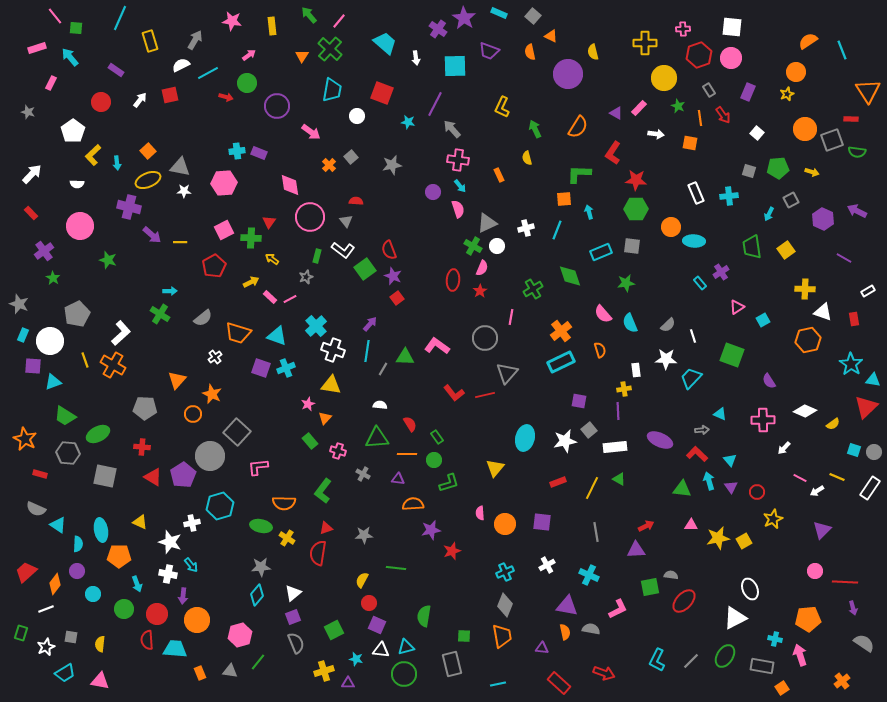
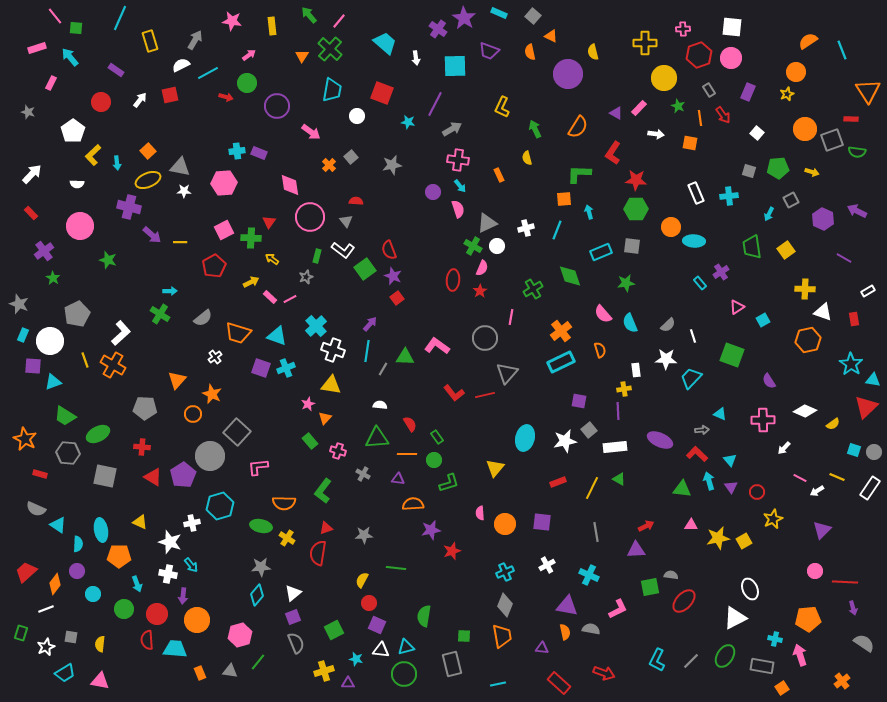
gray arrow at (452, 129): rotated 102 degrees clockwise
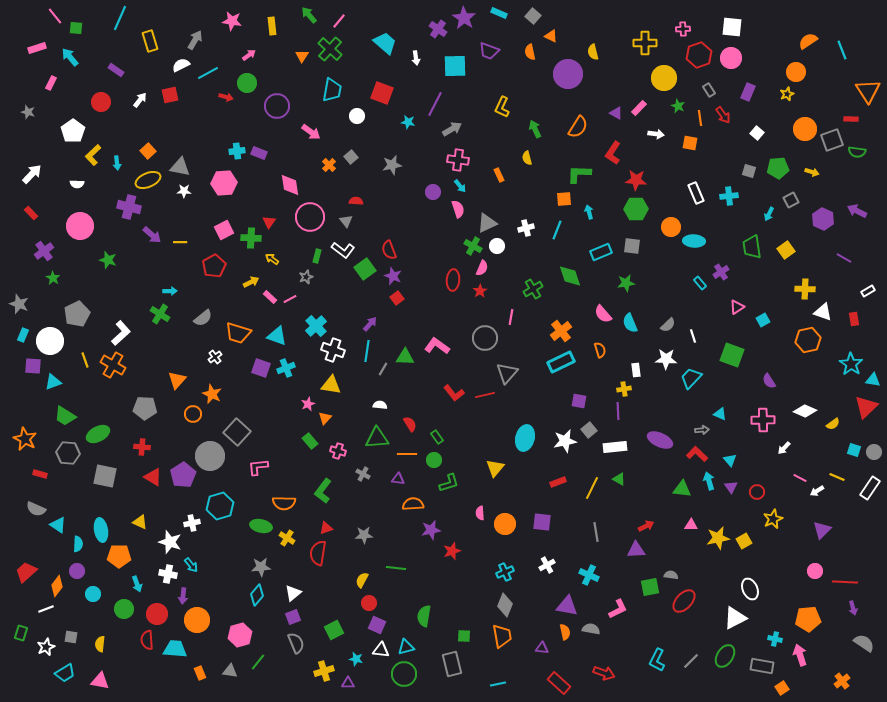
orange diamond at (55, 584): moved 2 px right, 2 px down
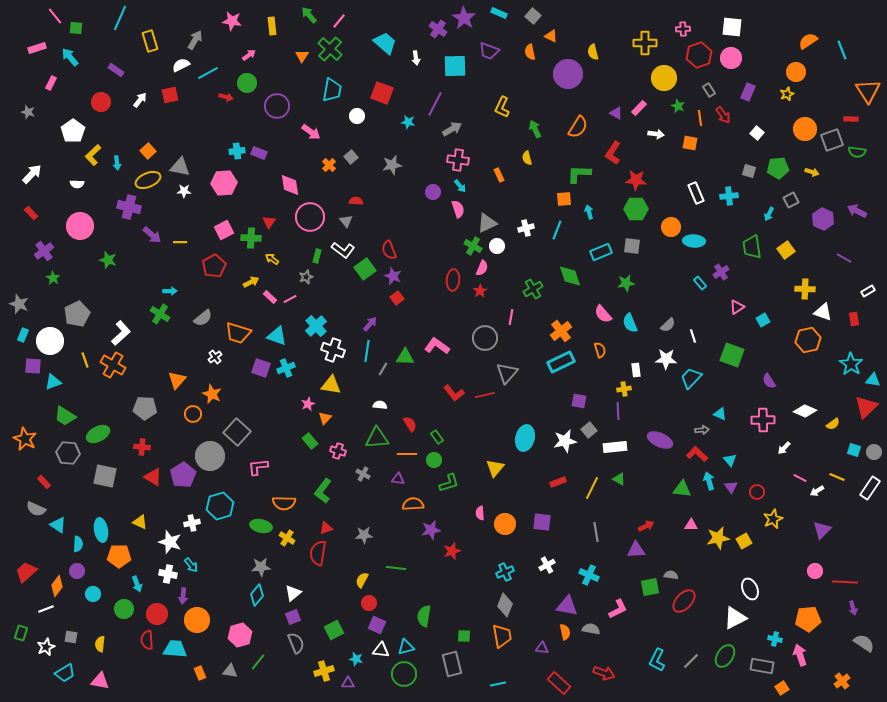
red rectangle at (40, 474): moved 4 px right, 8 px down; rotated 32 degrees clockwise
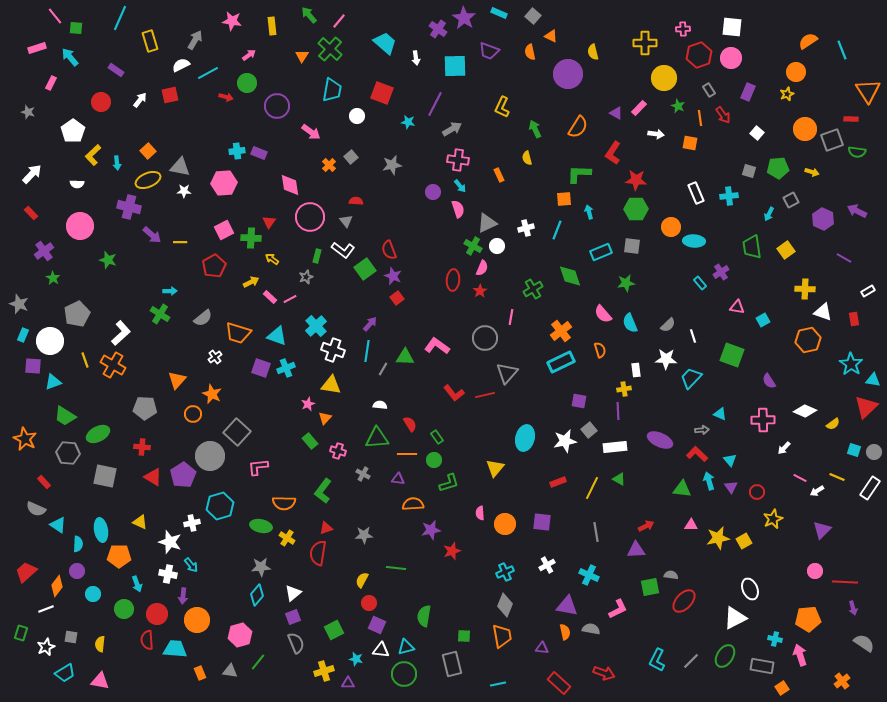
pink triangle at (737, 307): rotated 42 degrees clockwise
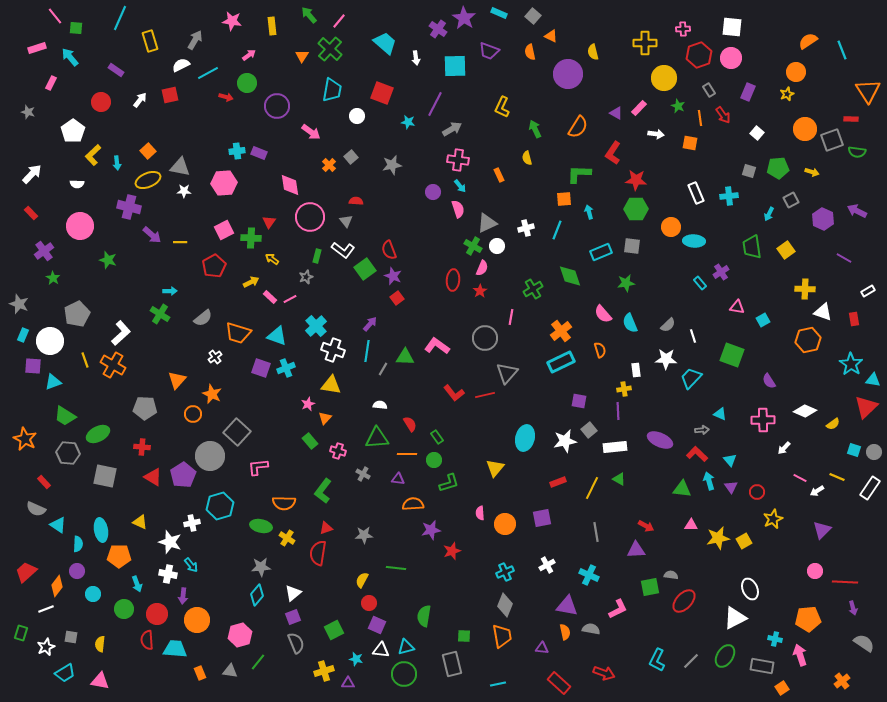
purple square at (542, 522): moved 4 px up; rotated 18 degrees counterclockwise
red arrow at (646, 526): rotated 56 degrees clockwise
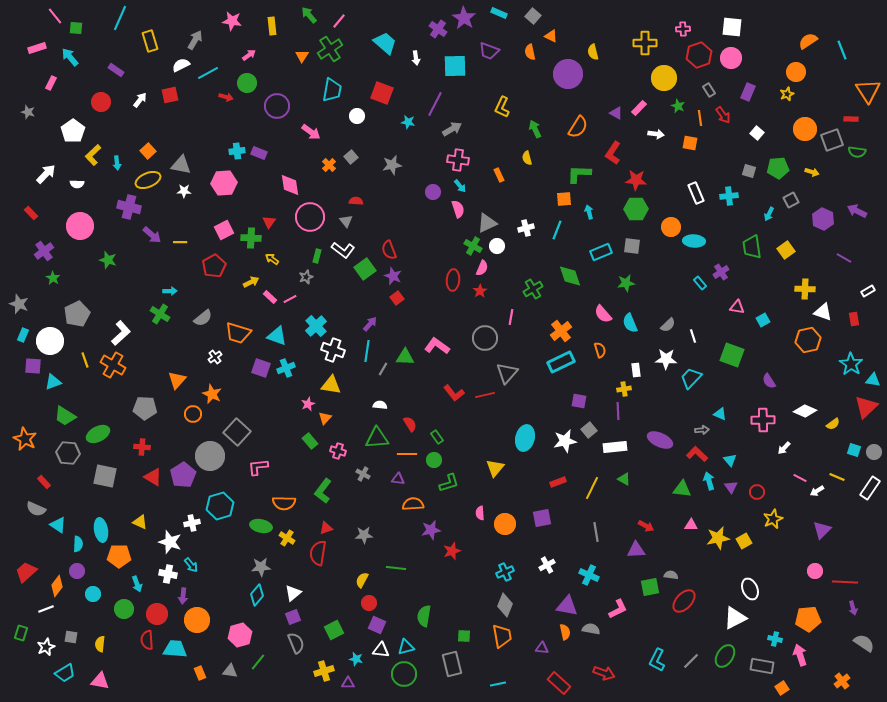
green cross at (330, 49): rotated 15 degrees clockwise
gray triangle at (180, 167): moved 1 px right, 2 px up
white arrow at (32, 174): moved 14 px right
green triangle at (619, 479): moved 5 px right
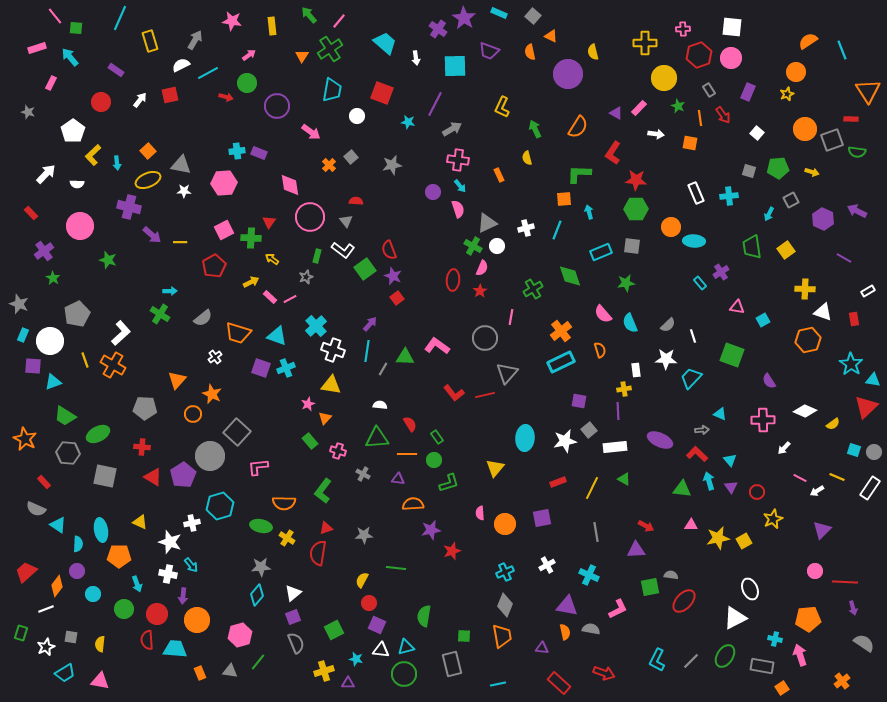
cyan ellipse at (525, 438): rotated 10 degrees counterclockwise
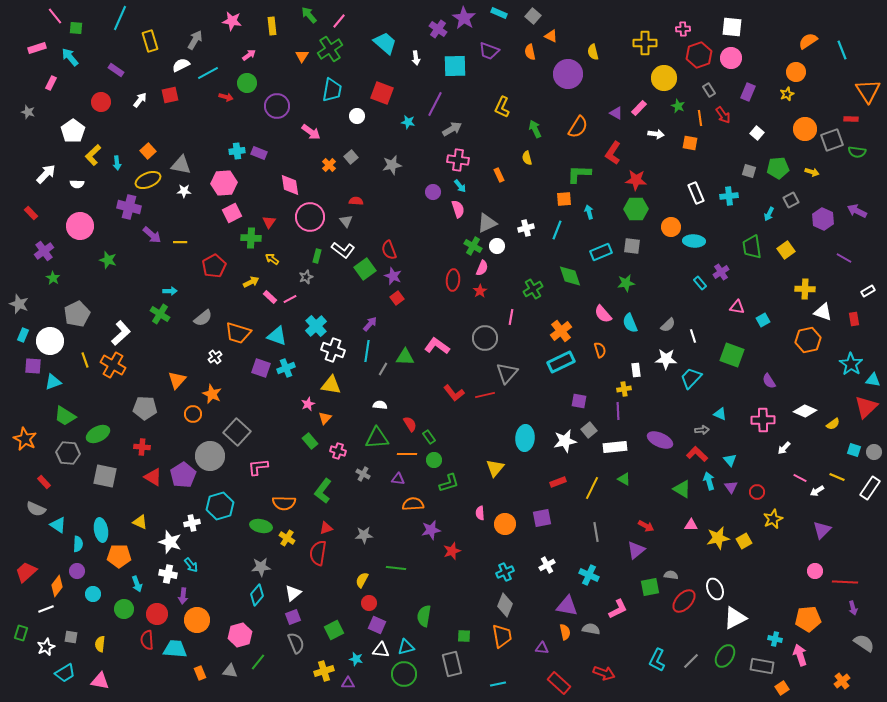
pink square at (224, 230): moved 8 px right, 17 px up
green rectangle at (437, 437): moved 8 px left
green triangle at (682, 489): rotated 24 degrees clockwise
purple triangle at (636, 550): rotated 36 degrees counterclockwise
white ellipse at (750, 589): moved 35 px left
